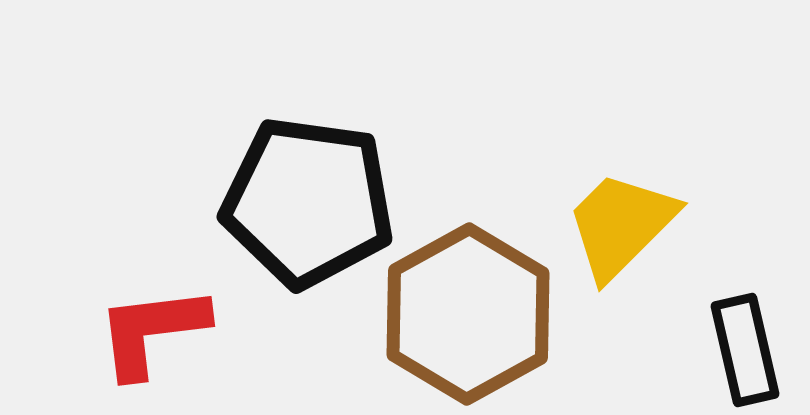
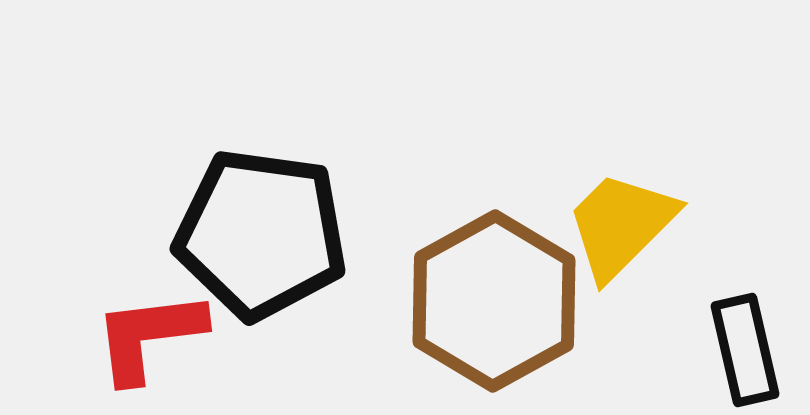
black pentagon: moved 47 px left, 32 px down
brown hexagon: moved 26 px right, 13 px up
red L-shape: moved 3 px left, 5 px down
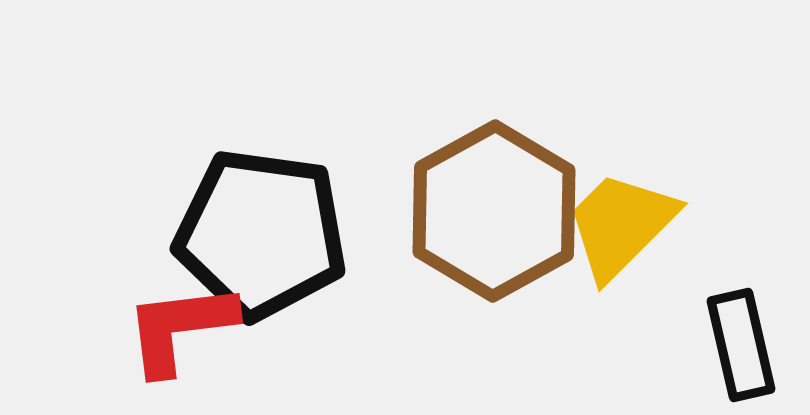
brown hexagon: moved 90 px up
red L-shape: moved 31 px right, 8 px up
black rectangle: moved 4 px left, 5 px up
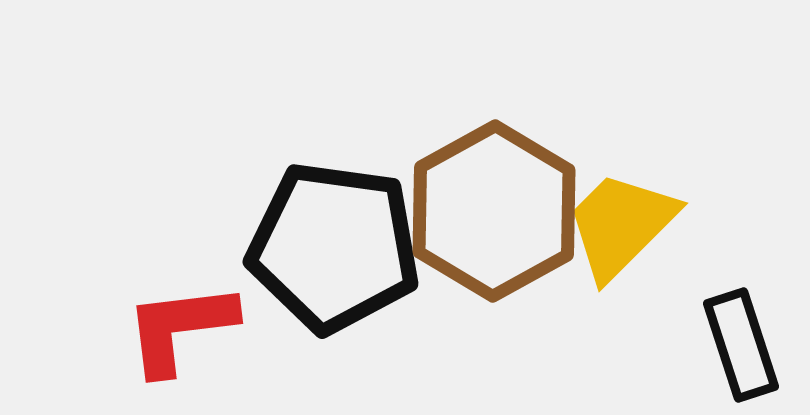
black pentagon: moved 73 px right, 13 px down
black rectangle: rotated 5 degrees counterclockwise
